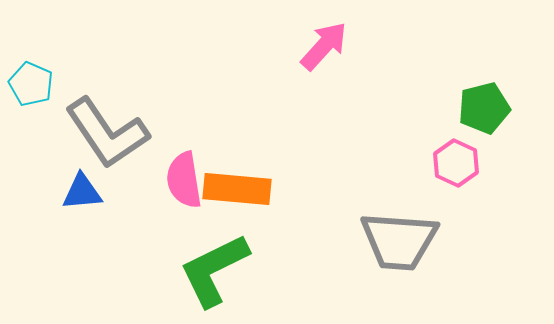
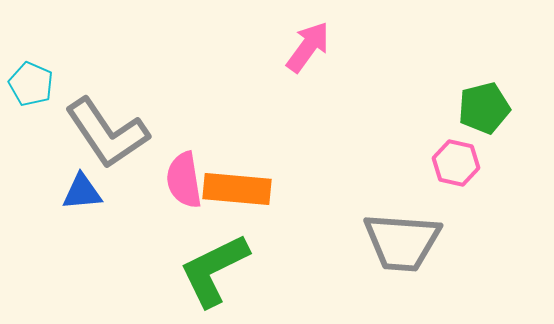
pink arrow: moved 16 px left, 1 px down; rotated 6 degrees counterclockwise
pink hexagon: rotated 12 degrees counterclockwise
gray trapezoid: moved 3 px right, 1 px down
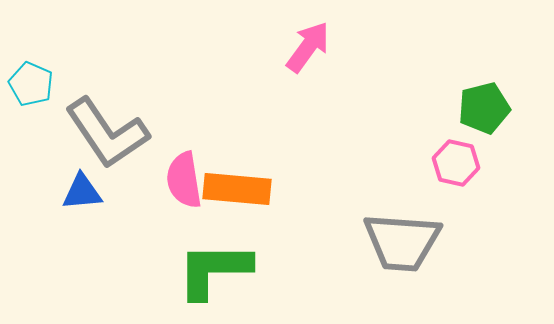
green L-shape: rotated 26 degrees clockwise
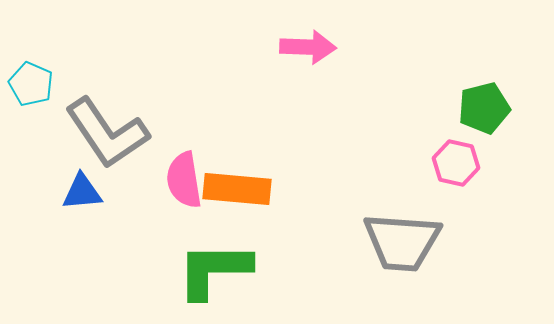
pink arrow: rotated 56 degrees clockwise
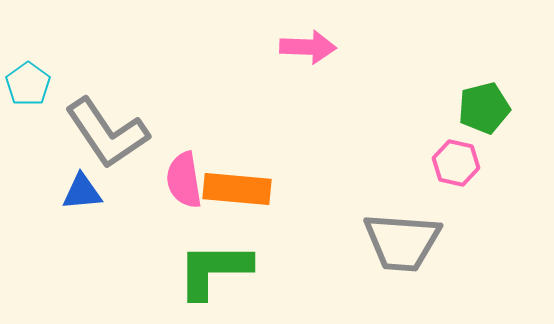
cyan pentagon: moved 3 px left; rotated 12 degrees clockwise
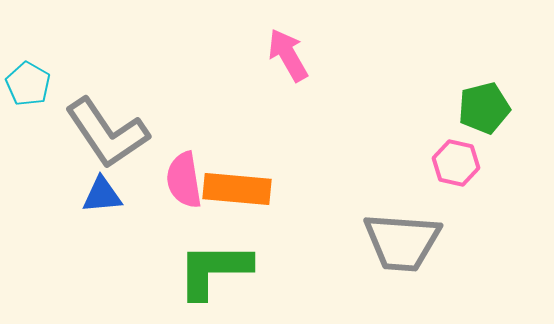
pink arrow: moved 20 px left, 8 px down; rotated 122 degrees counterclockwise
cyan pentagon: rotated 6 degrees counterclockwise
blue triangle: moved 20 px right, 3 px down
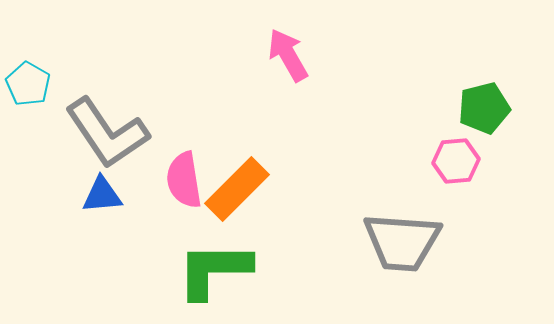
pink hexagon: moved 2 px up; rotated 18 degrees counterclockwise
orange rectangle: rotated 50 degrees counterclockwise
